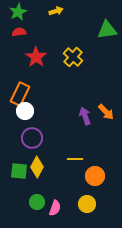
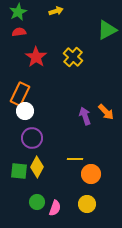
green triangle: rotated 20 degrees counterclockwise
orange circle: moved 4 px left, 2 px up
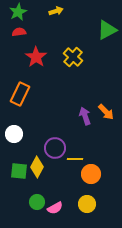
white circle: moved 11 px left, 23 px down
purple circle: moved 23 px right, 10 px down
pink semicircle: rotated 42 degrees clockwise
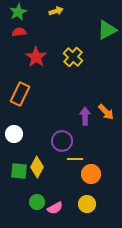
purple arrow: rotated 18 degrees clockwise
purple circle: moved 7 px right, 7 px up
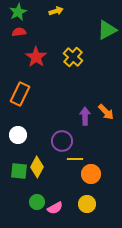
white circle: moved 4 px right, 1 px down
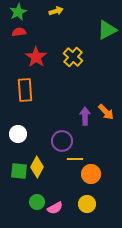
orange rectangle: moved 5 px right, 4 px up; rotated 30 degrees counterclockwise
white circle: moved 1 px up
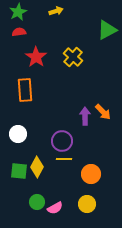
orange arrow: moved 3 px left
yellow line: moved 11 px left
